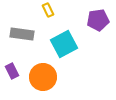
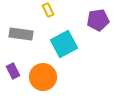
gray rectangle: moved 1 px left
purple rectangle: moved 1 px right
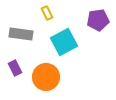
yellow rectangle: moved 1 px left, 3 px down
cyan square: moved 2 px up
purple rectangle: moved 2 px right, 3 px up
orange circle: moved 3 px right
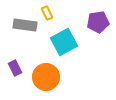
purple pentagon: moved 2 px down
gray rectangle: moved 4 px right, 9 px up
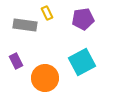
purple pentagon: moved 15 px left, 3 px up
cyan square: moved 18 px right, 20 px down
purple rectangle: moved 1 px right, 7 px up
orange circle: moved 1 px left, 1 px down
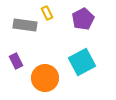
purple pentagon: rotated 20 degrees counterclockwise
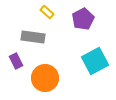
yellow rectangle: moved 1 px up; rotated 24 degrees counterclockwise
gray rectangle: moved 8 px right, 12 px down
cyan square: moved 13 px right, 1 px up
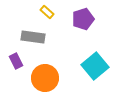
purple pentagon: rotated 10 degrees clockwise
cyan square: moved 5 px down; rotated 12 degrees counterclockwise
